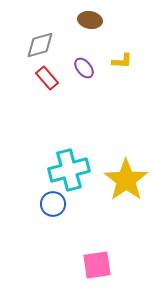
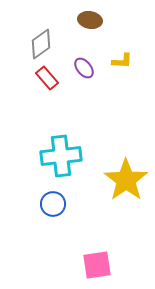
gray diamond: moved 1 px right, 1 px up; rotated 20 degrees counterclockwise
cyan cross: moved 8 px left, 14 px up; rotated 9 degrees clockwise
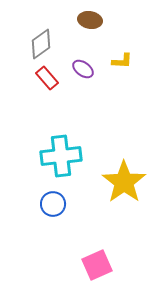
purple ellipse: moved 1 px left, 1 px down; rotated 15 degrees counterclockwise
yellow star: moved 2 px left, 2 px down
pink square: rotated 16 degrees counterclockwise
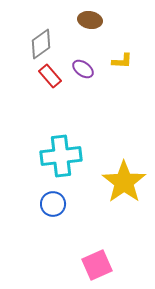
red rectangle: moved 3 px right, 2 px up
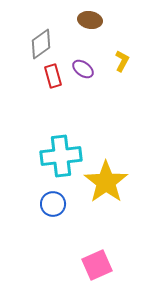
yellow L-shape: rotated 65 degrees counterclockwise
red rectangle: moved 3 px right; rotated 25 degrees clockwise
yellow star: moved 18 px left
